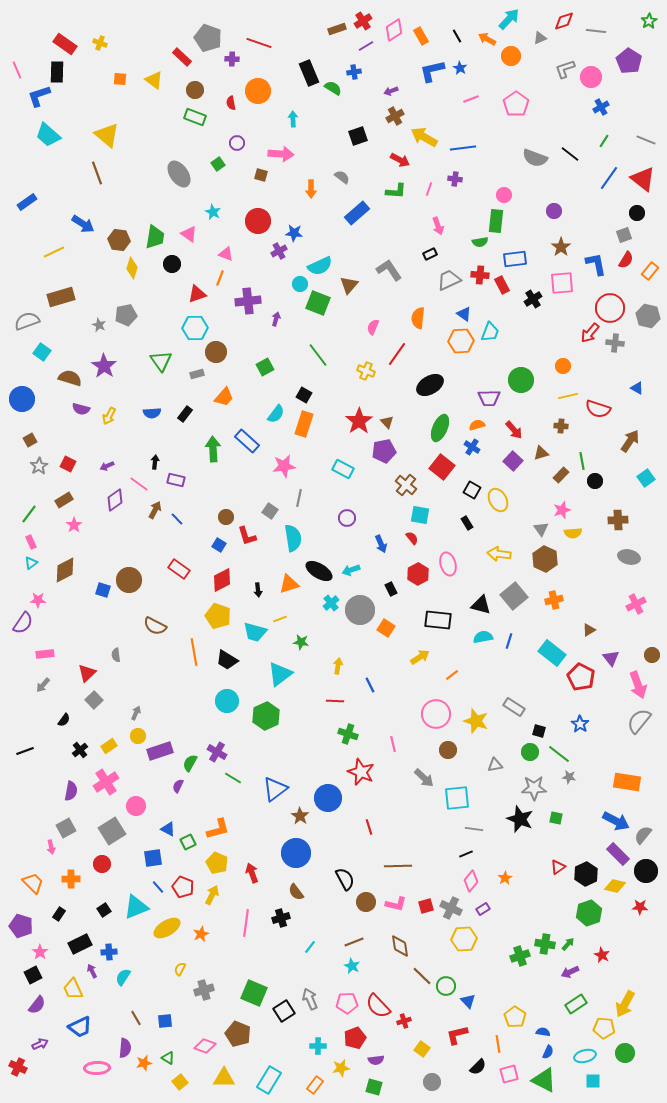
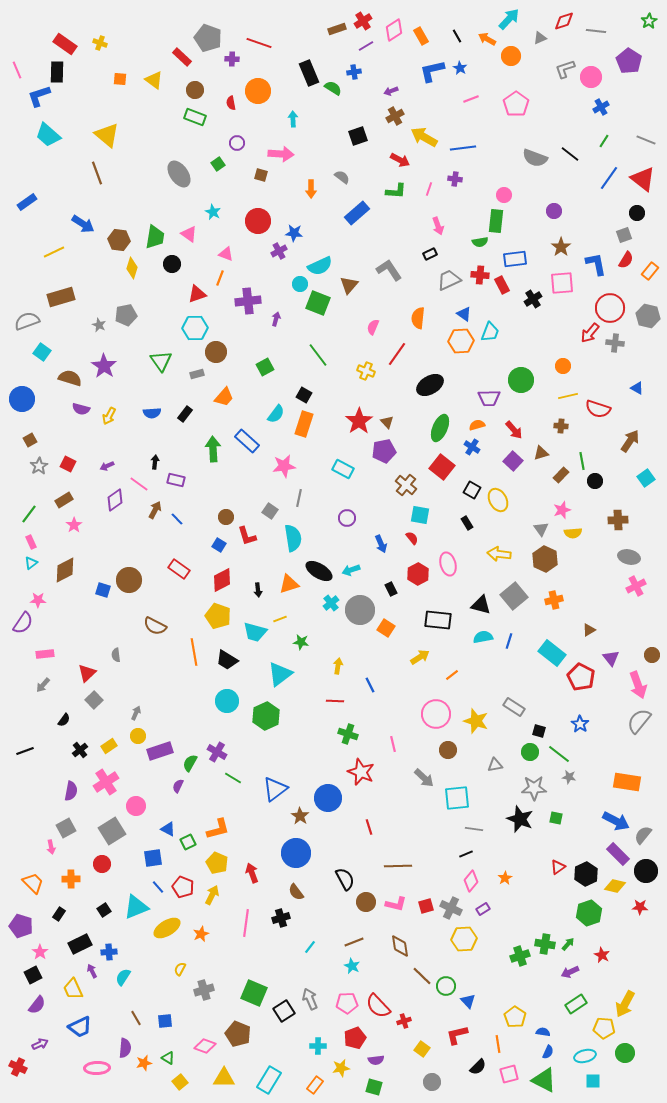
pink cross at (636, 604): moved 18 px up
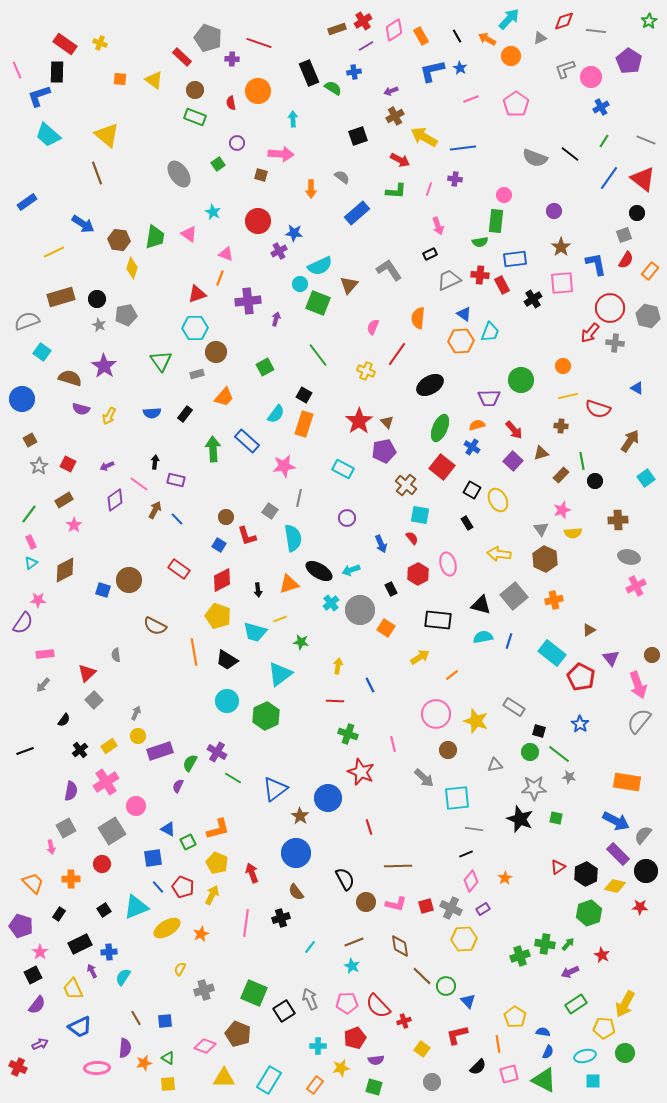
black circle at (172, 264): moved 75 px left, 35 px down
yellow square at (180, 1082): moved 12 px left, 2 px down; rotated 35 degrees clockwise
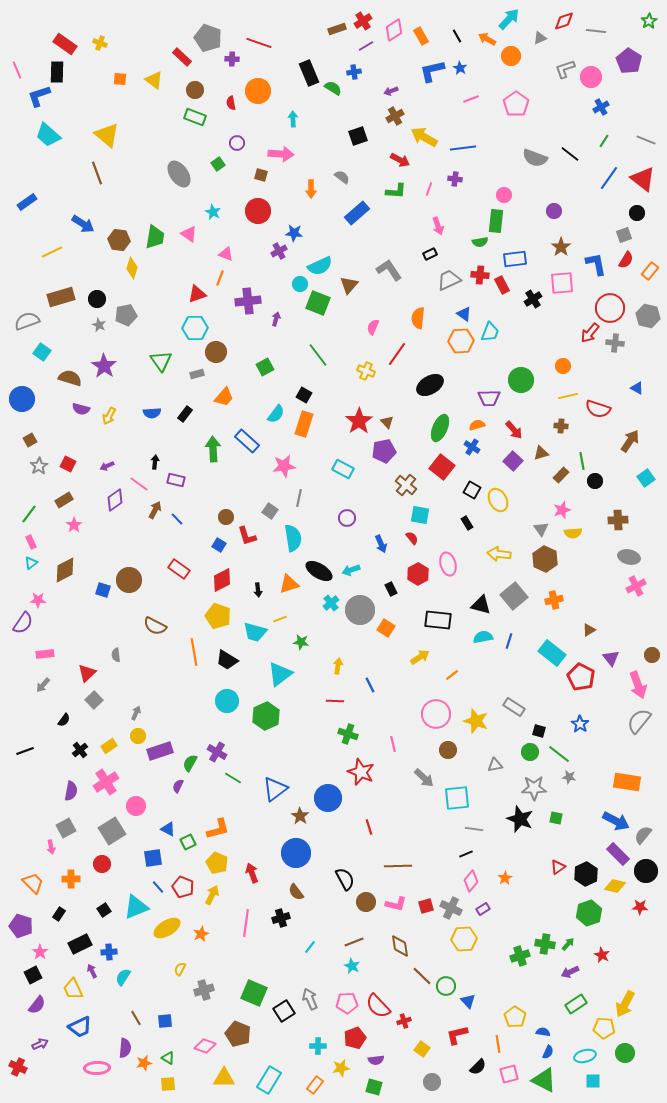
red circle at (258, 221): moved 10 px up
yellow line at (54, 252): moved 2 px left
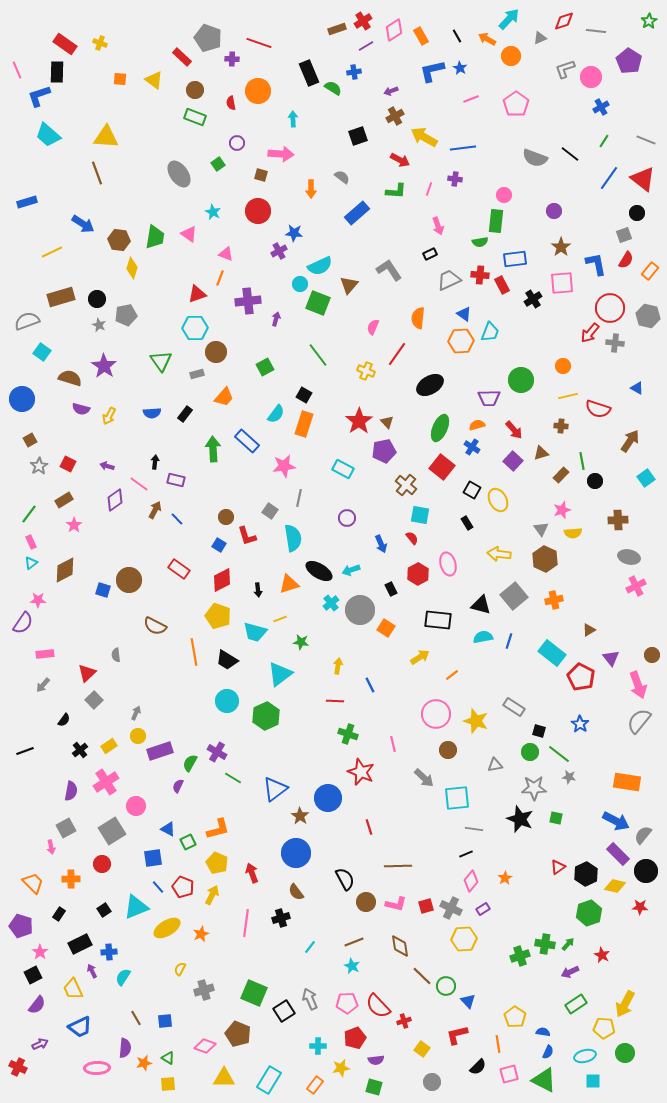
yellow triangle at (107, 135): moved 1 px left, 2 px down; rotated 36 degrees counterclockwise
blue rectangle at (27, 202): rotated 18 degrees clockwise
purple arrow at (107, 466): rotated 40 degrees clockwise
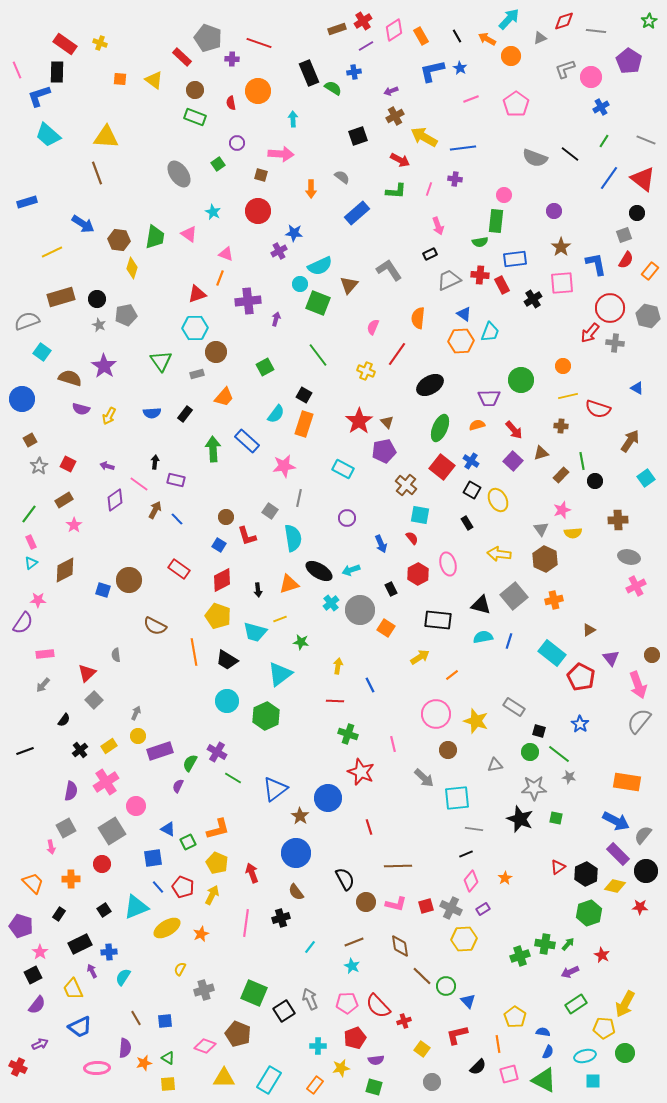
blue cross at (472, 447): moved 1 px left, 14 px down
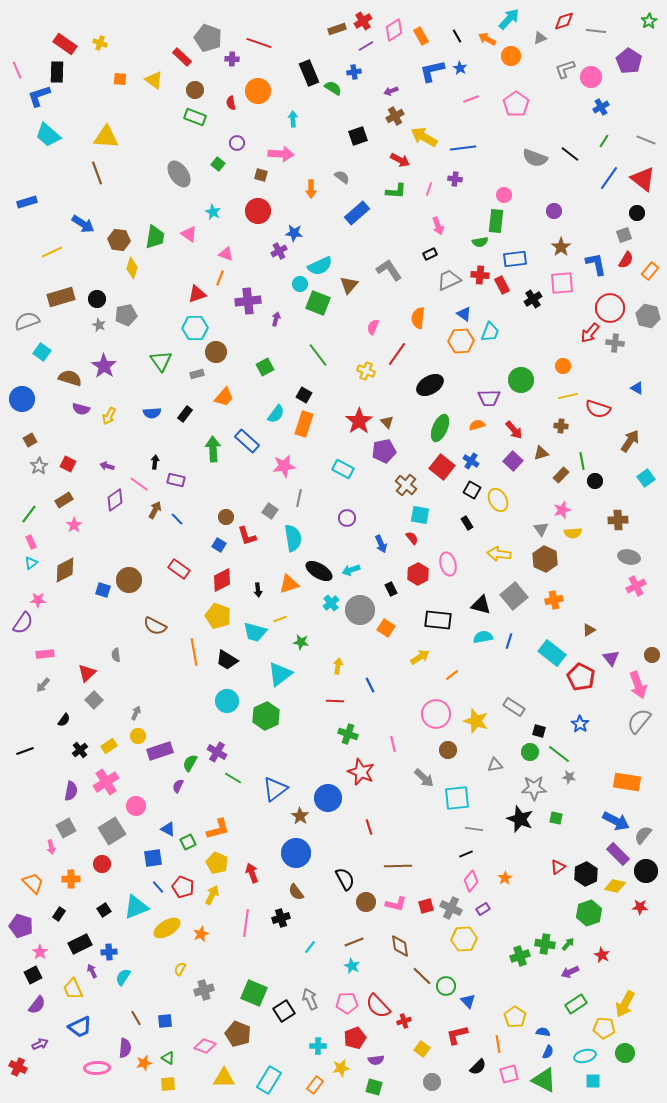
green square at (218, 164): rotated 16 degrees counterclockwise
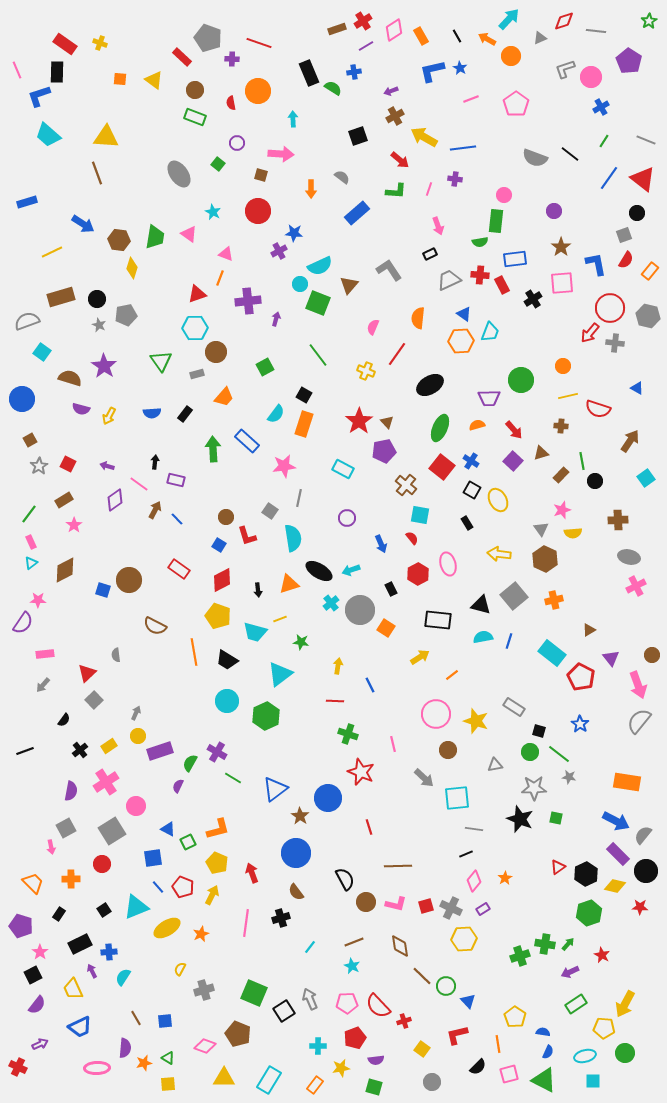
red arrow at (400, 160): rotated 12 degrees clockwise
pink diamond at (471, 881): moved 3 px right
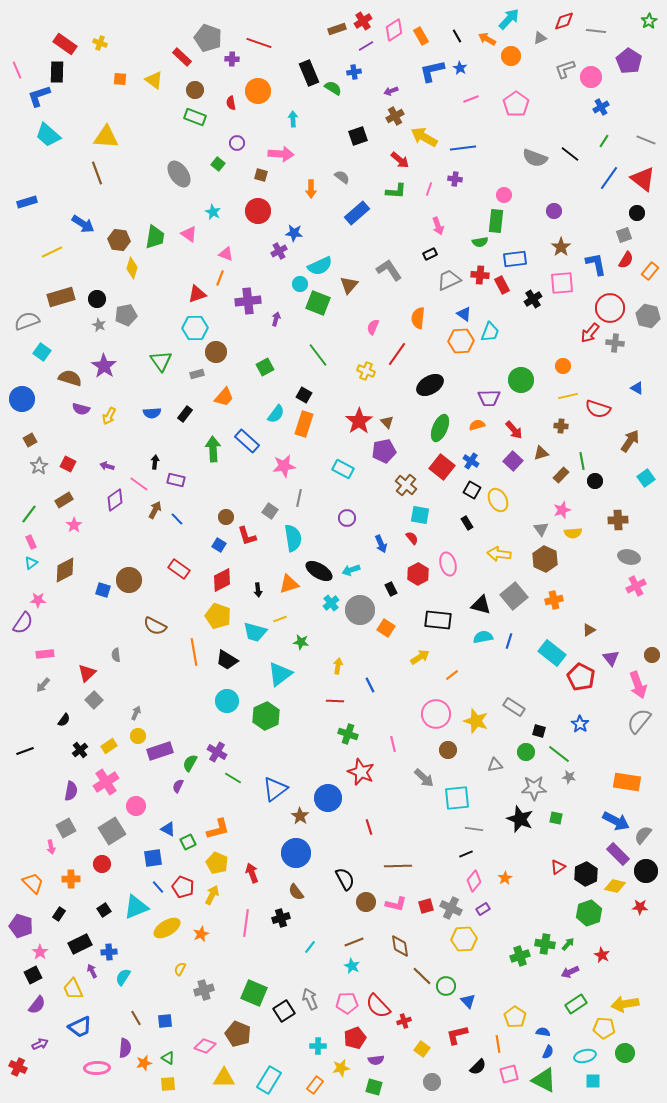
green circle at (530, 752): moved 4 px left
yellow arrow at (625, 1004): rotated 52 degrees clockwise
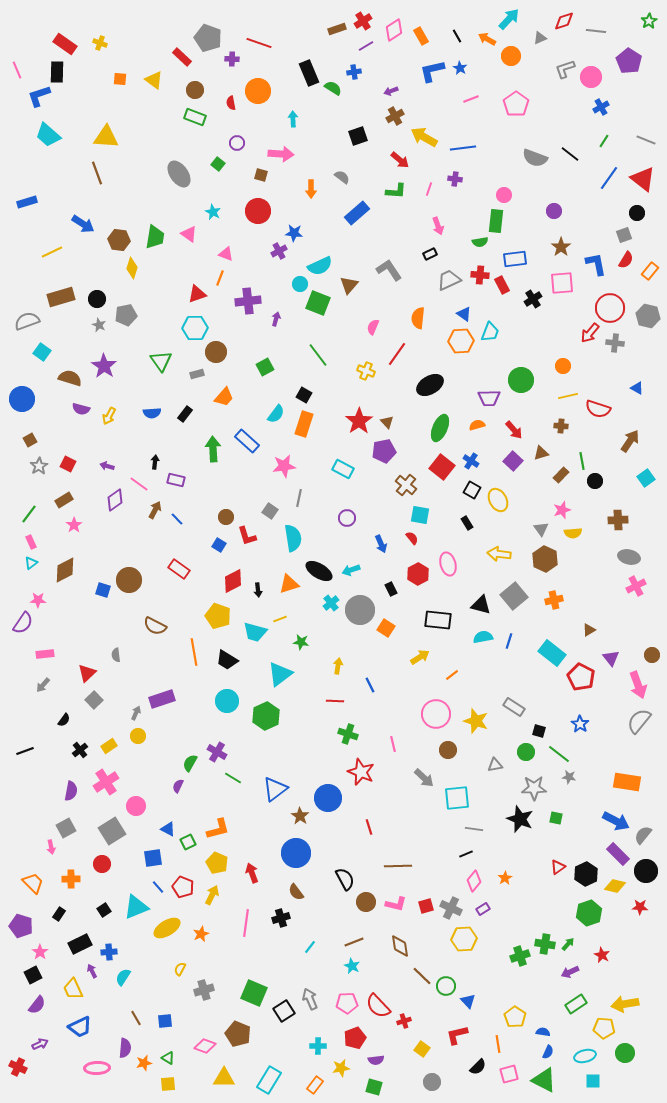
red diamond at (222, 580): moved 11 px right, 1 px down
purple rectangle at (160, 751): moved 2 px right, 52 px up
